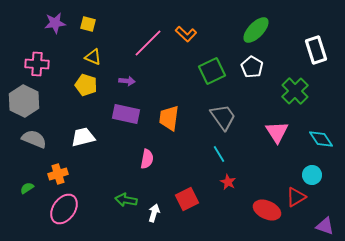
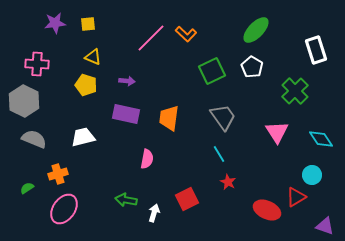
yellow square: rotated 21 degrees counterclockwise
pink line: moved 3 px right, 5 px up
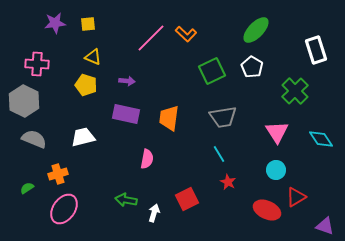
gray trapezoid: rotated 116 degrees clockwise
cyan circle: moved 36 px left, 5 px up
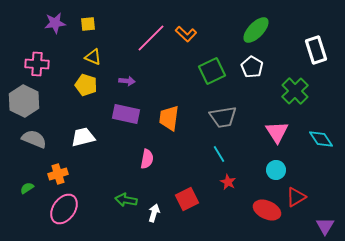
purple triangle: rotated 42 degrees clockwise
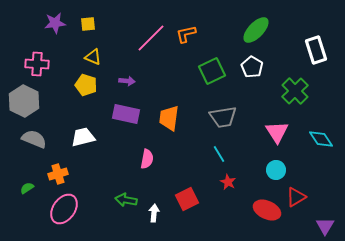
orange L-shape: rotated 125 degrees clockwise
white arrow: rotated 12 degrees counterclockwise
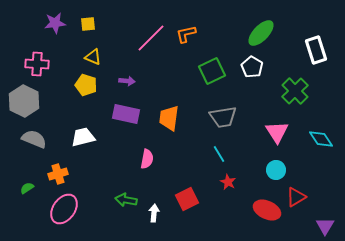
green ellipse: moved 5 px right, 3 px down
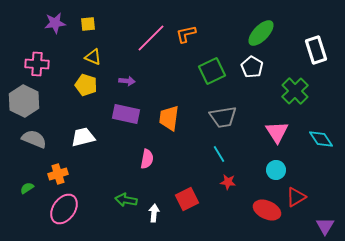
red star: rotated 21 degrees counterclockwise
